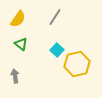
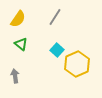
yellow hexagon: rotated 10 degrees counterclockwise
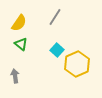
yellow semicircle: moved 1 px right, 4 px down
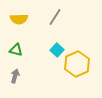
yellow semicircle: moved 4 px up; rotated 54 degrees clockwise
green triangle: moved 5 px left, 6 px down; rotated 24 degrees counterclockwise
gray arrow: rotated 24 degrees clockwise
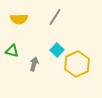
green triangle: moved 4 px left, 1 px down
gray arrow: moved 19 px right, 12 px up
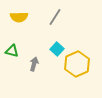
yellow semicircle: moved 2 px up
cyan square: moved 1 px up
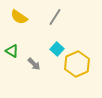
yellow semicircle: rotated 36 degrees clockwise
green triangle: rotated 16 degrees clockwise
gray arrow: rotated 120 degrees clockwise
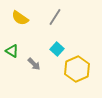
yellow semicircle: moved 1 px right, 1 px down
yellow hexagon: moved 5 px down
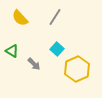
yellow semicircle: rotated 12 degrees clockwise
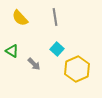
gray line: rotated 42 degrees counterclockwise
